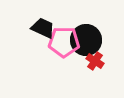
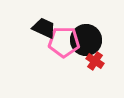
black trapezoid: moved 1 px right
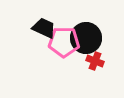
black circle: moved 2 px up
red cross: rotated 12 degrees counterclockwise
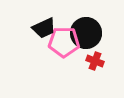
black trapezoid: rotated 130 degrees clockwise
black circle: moved 5 px up
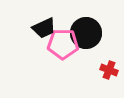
pink pentagon: moved 1 px left, 2 px down
red cross: moved 14 px right, 9 px down
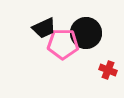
red cross: moved 1 px left
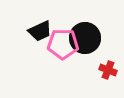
black trapezoid: moved 4 px left, 3 px down
black circle: moved 1 px left, 5 px down
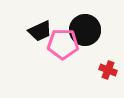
black circle: moved 8 px up
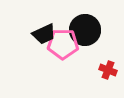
black trapezoid: moved 4 px right, 3 px down
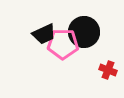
black circle: moved 1 px left, 2 px down
